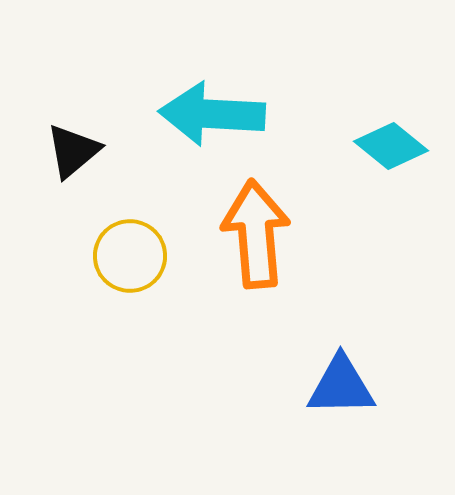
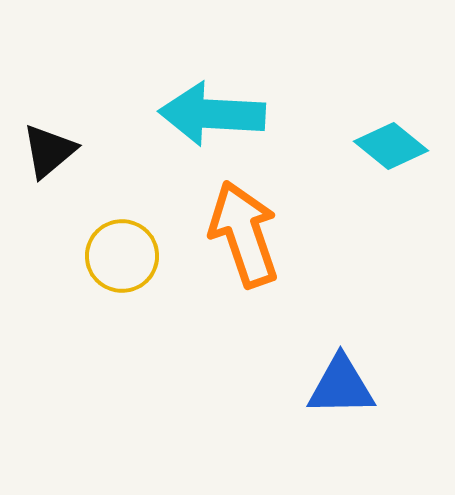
black triangle: moved 24 px left
orange arrow: moved 12 px left; rotated 14 degrees counterclockwise
yellow circle: moved 8 px left
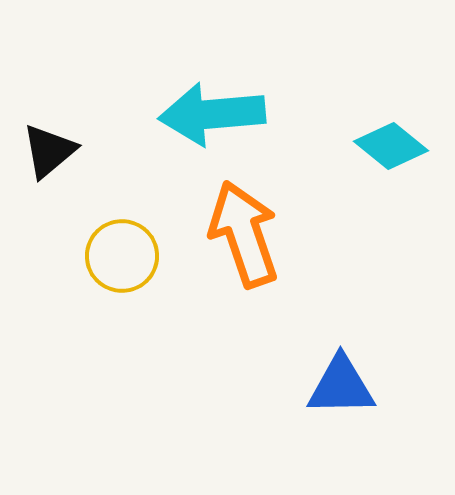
cyan arrow: rotated 8 degrees counterclockwise
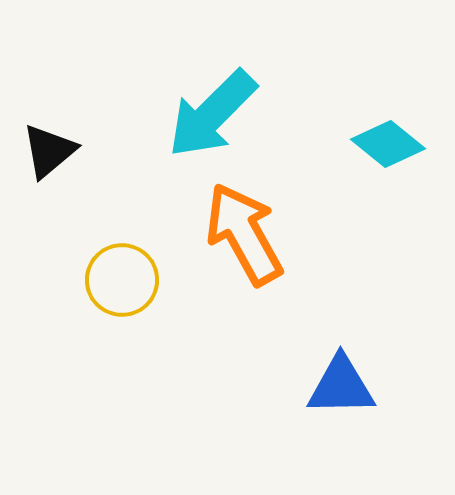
cyan arrow: rotated 40 degrees counterclockwise
cyan diamond: moved 3 px left, 2 px up
orange arrow: rotated 10 degrees counterclockwise
yellow circle: moved 24 px down
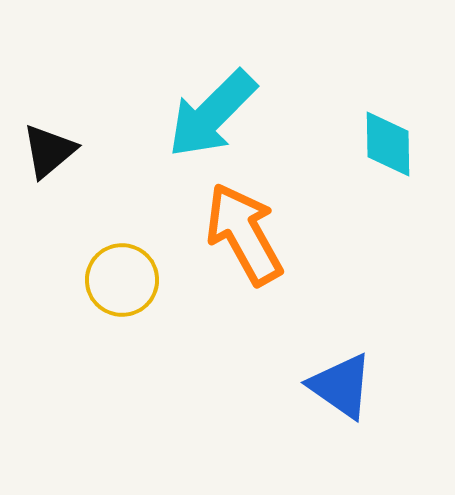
cyan diamond: rotated 50 degrees clockwise
blue triangle: rotated 36 degrees clockwise
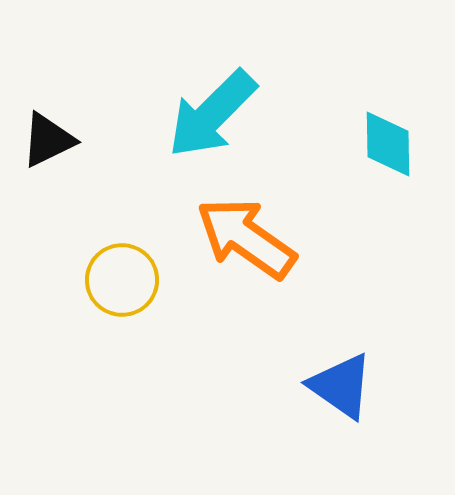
black triangle: moved 1 px left, 11 px up; rotated 14 degrees clockwise
orange arrow: moved 2 px right, 4 px down; rotated 26 degrees counterclockwise
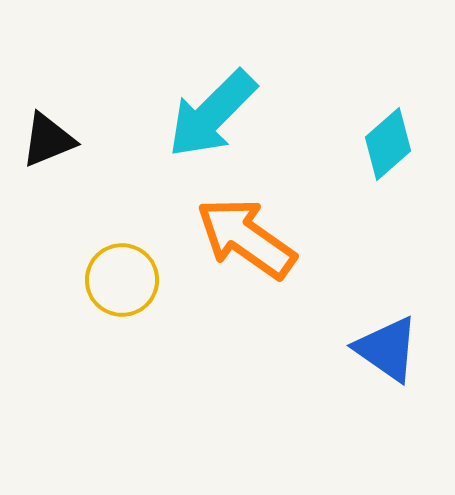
black triangle: rotated 4 degrees clockwise
cyan diamond: rotated 50 degrees clockwise
blue triangle: moved 46 px right, 37 px up
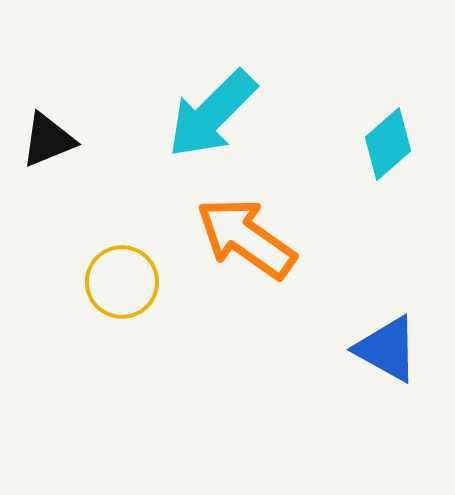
yellow circle: moved 2 px down
blue triangle: rotated 6 degrees counterclockwise
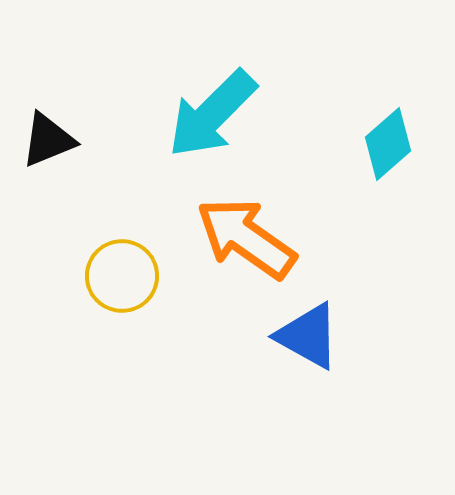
yellow circle: moved 6 px up
blue triangle: moved 79 px left, 13 px up
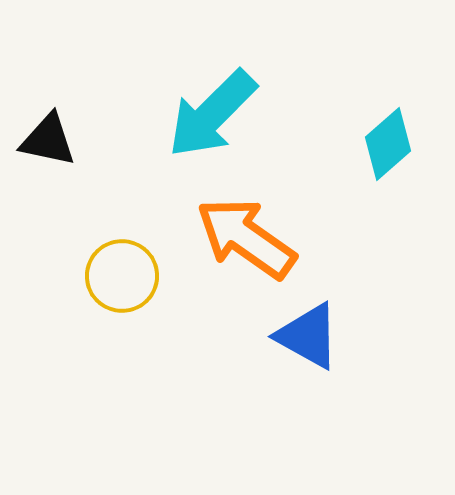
black triangle: rotated 34 degrees clockwise
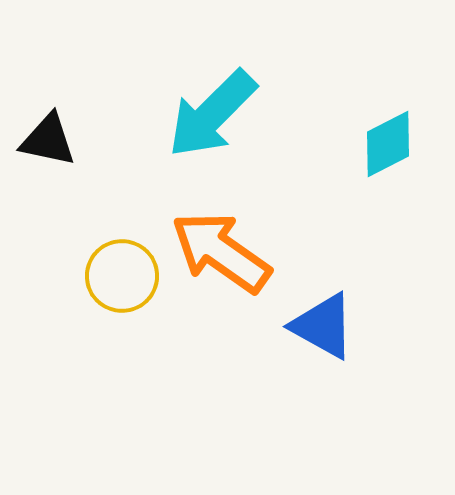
cyan diamond: rotated 14 degrees clockwise
orange arrow: moved 25 px left, 14 px down
blue triangle: moved 15 px right, 10 px up
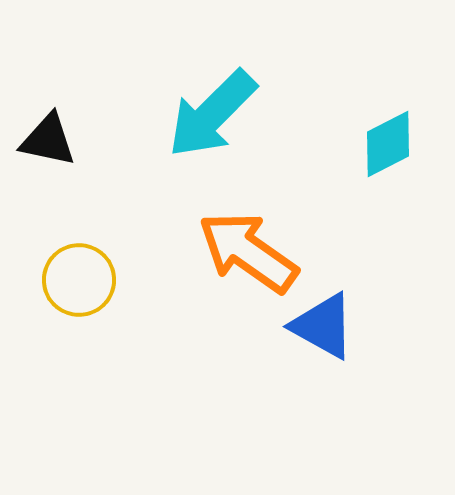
orange arrow: moved 27 px right
yellow circle: moved 43 px left, 4 px down
